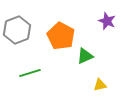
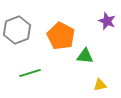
green triangle: rotated 30 degrees clockwise
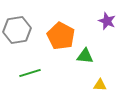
gray hexagon: rotated 12 degrees clockwise
yellow triangle: rotated 16 degrees clockwise
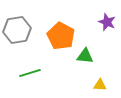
purple star: moved 1 px down
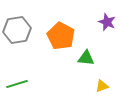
green triangle: moved 1 px right, 2 px down
green line: moved 13 px left, 11 px down
yellow triangle: moved 2 px right, 1 px down; rotated 24 degrees counterclockwise
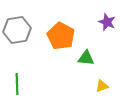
green line: rotated 75 degrees counterclockwise
